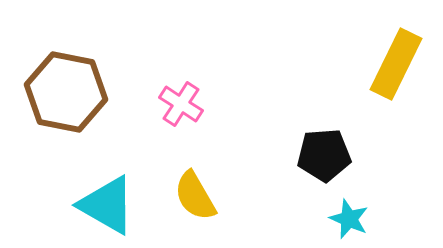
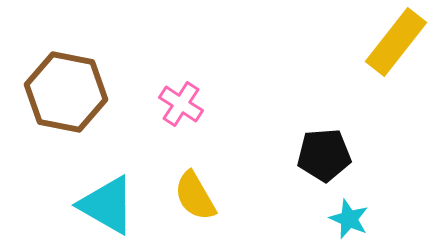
yellow rectangle: moved 22 px up; rotated 12 degrees clockwise
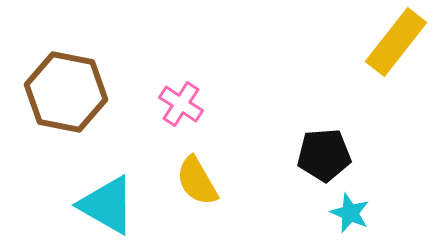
yellow semicircle: moved 2 px right, 15 px up
cyan star: moved 1 px right, 6 px up
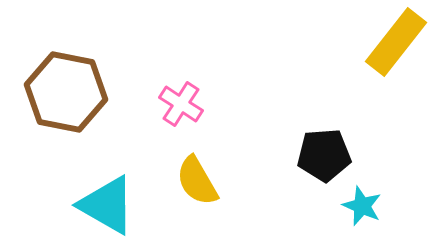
cyan star: moved 12 px right, 7 px up
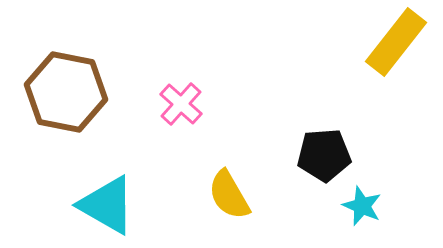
pink cross: rotated 9 degrees clockwise
yellow semicircle: moved 32 px right, 14 px down
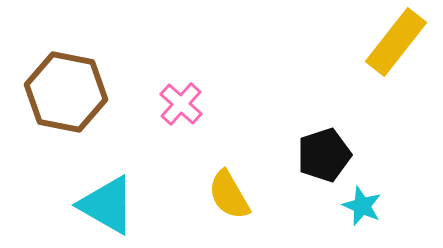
black pentagon: rotated 14 degrees counterclockwise
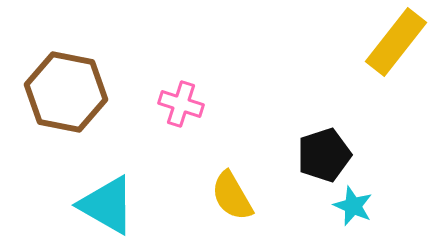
pink cross: rotated 24 degrees counterclockwise
yellow semicircle: moved 3 px right, 1 px down
cyan star: moved 9 px left
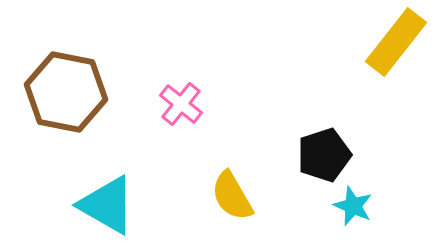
pink cross: rotated 21 degrees clockwise
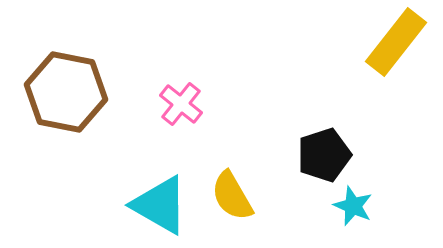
cyan triangle: moved 53 px right
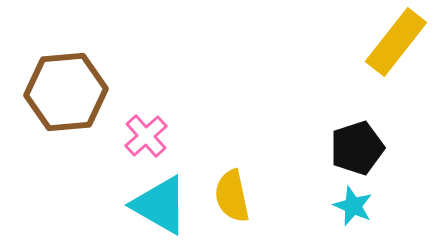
brown hexagon: rotated 16 degrees counterclockwise
pink cross: moved 35 px left, 32 px down; rotated 9 degrees clockwise
black pentagon: moved 33 px right, 7 px up
yellow semicircle: rotated 18 degrees clockwise
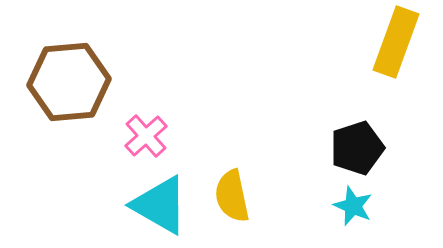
yellow rectangle: rotated 18 degrees counterclockwise
brown hexagon: moved 3 px right, 10 px up
